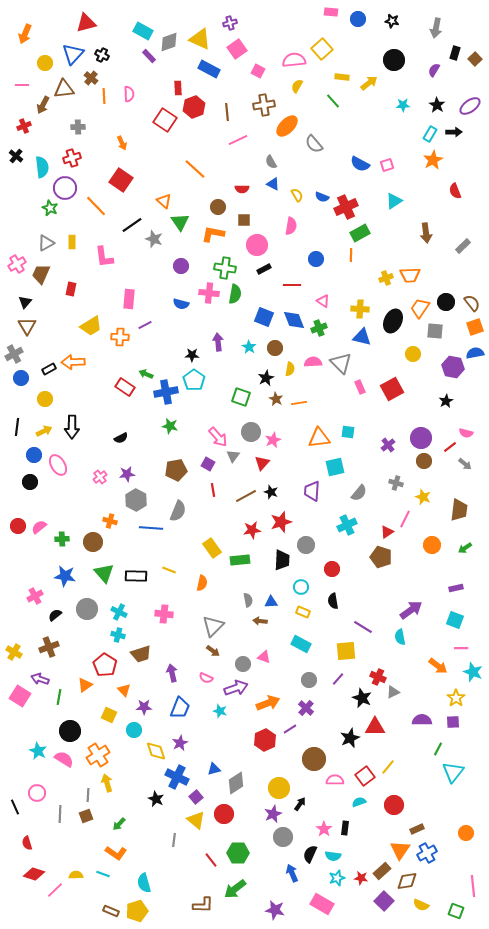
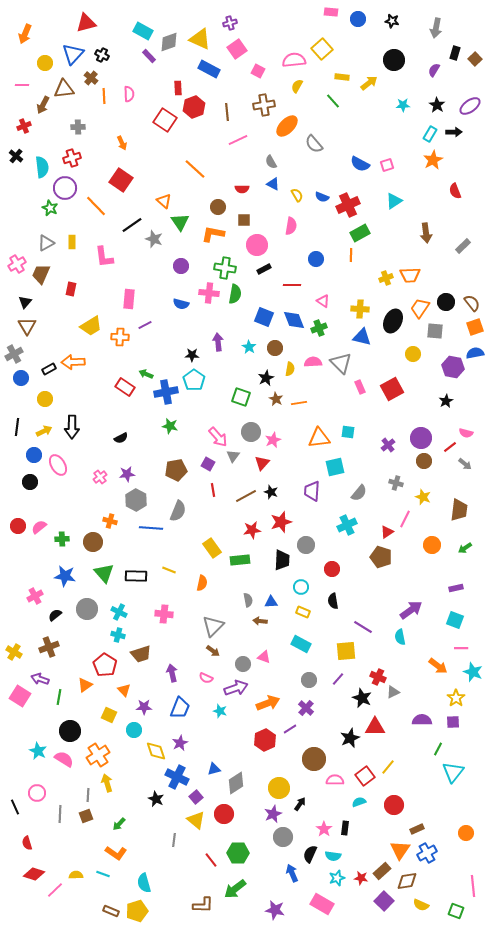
red cross at (346, 207): moved 2 px right, 2 px up
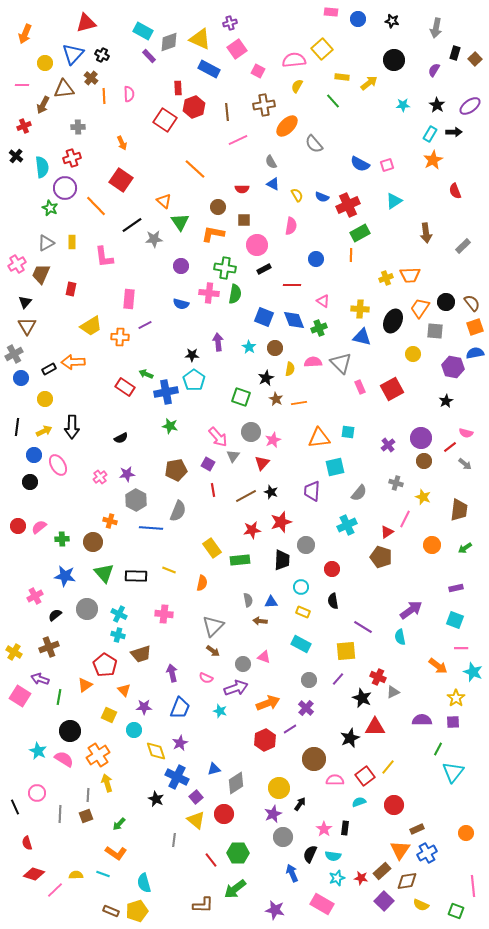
gray star at (154, 239): rotated 24 degrees counterclockwise
cyan cross at (119, 612): moved 2 px down
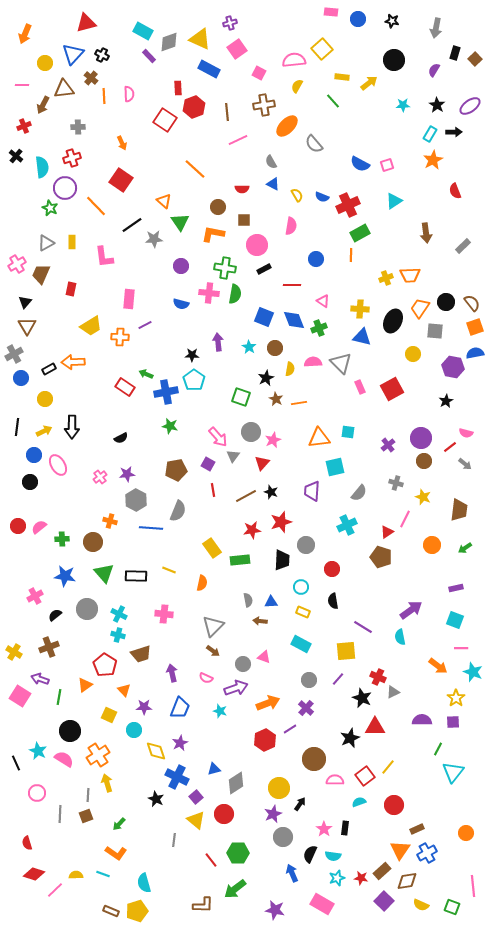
pink square at (258, 71): moved 1 px right, 2 px down
black line at (15, 807): moved 1 px right, 44 px up
green square at (456, 911): moved 4 px left, 4 px up
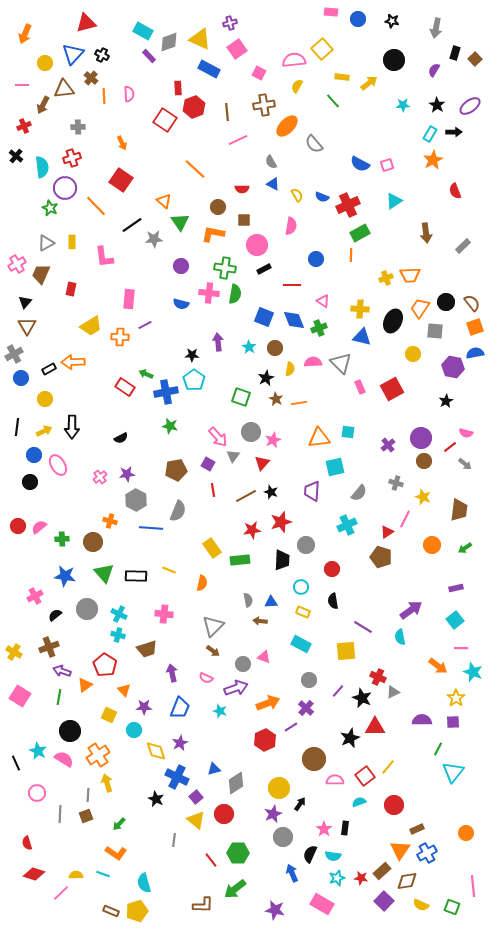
cyan square at (455, 620): rotated 30 degrees clockwise
brown trapezoid at (141, 654): moved 6 px right, 5 px up
purple arrow at (40, 679): moved 22 px right, 8 px up
purple line at (338, 679): moved 12 px down
purple line at (290, 729): moved 1 px right, 2 px up
pink line at (55, 890): moved 6 px right, 3 px down
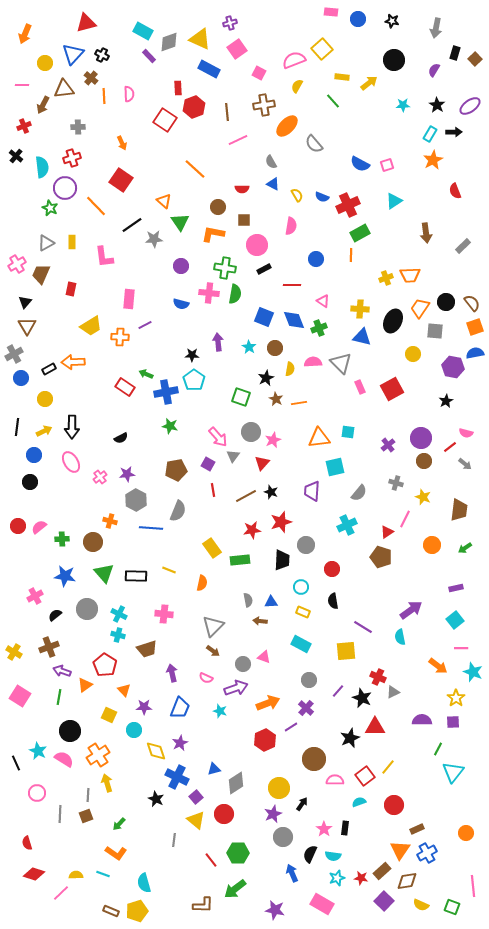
pink semicircle at (294, 60): rotated 15 degrees counterclockwise
pink ellipse at (58, 465): moved 13 px right, 3 px up
black arrow at (300, 804): moved 2 px right
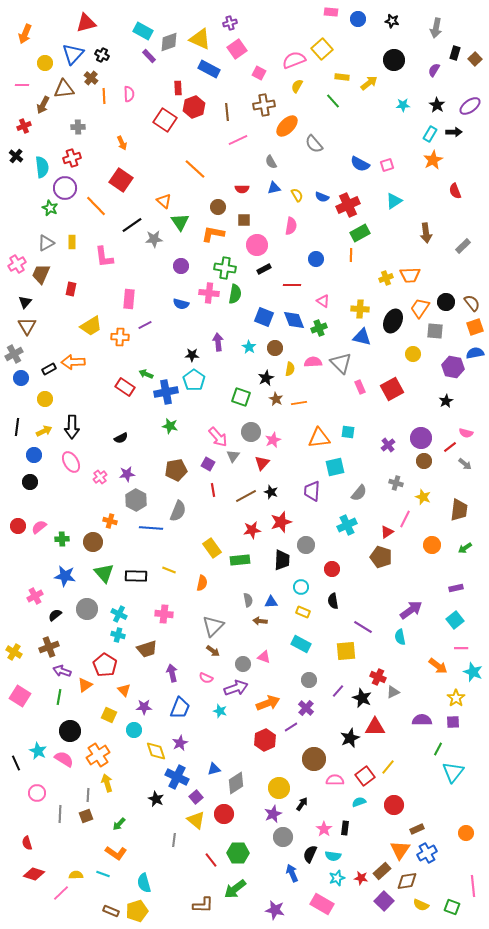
blue triangle at (273, 184): moved 1 px right, 4 px down; rotated 40 degrees counterclockwise
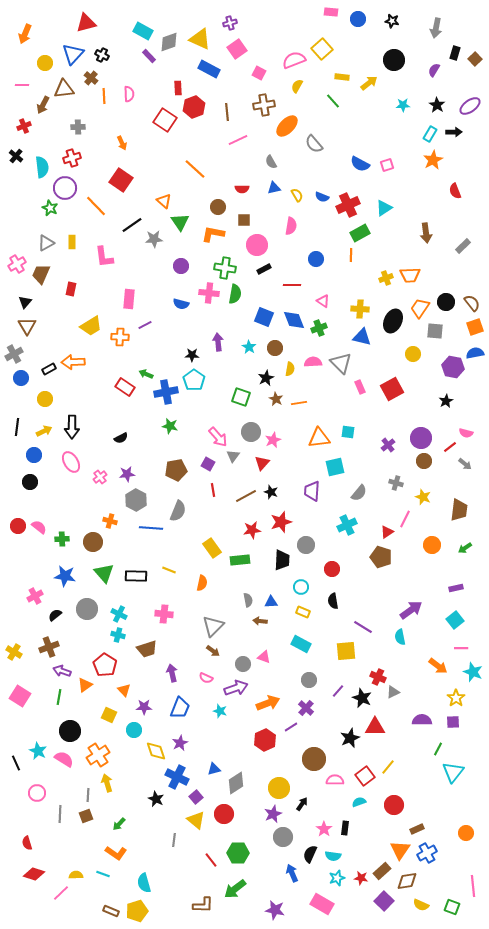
cyan triangle at (394, 201): moved 10 px left, 7 px down
pink semicircle at (39, 527): rotated 77 degrees clockwise
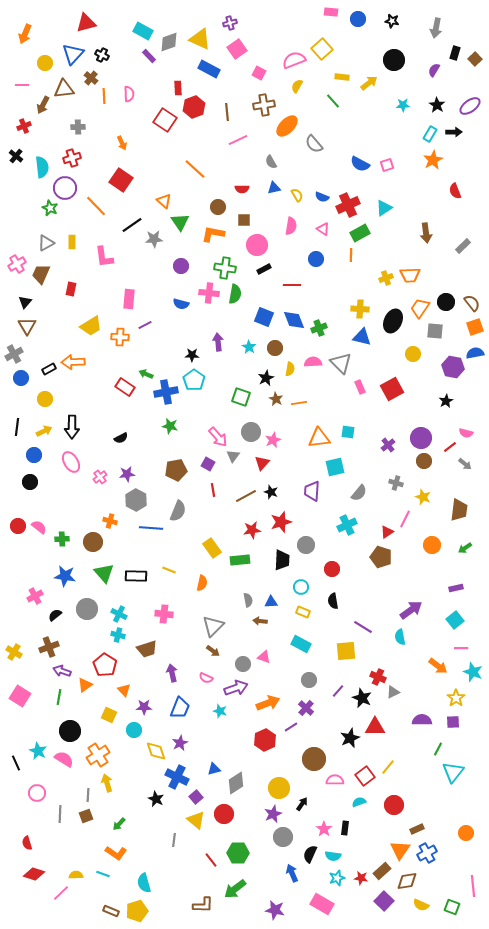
pink triangle at (323, 301): moved 72 px up
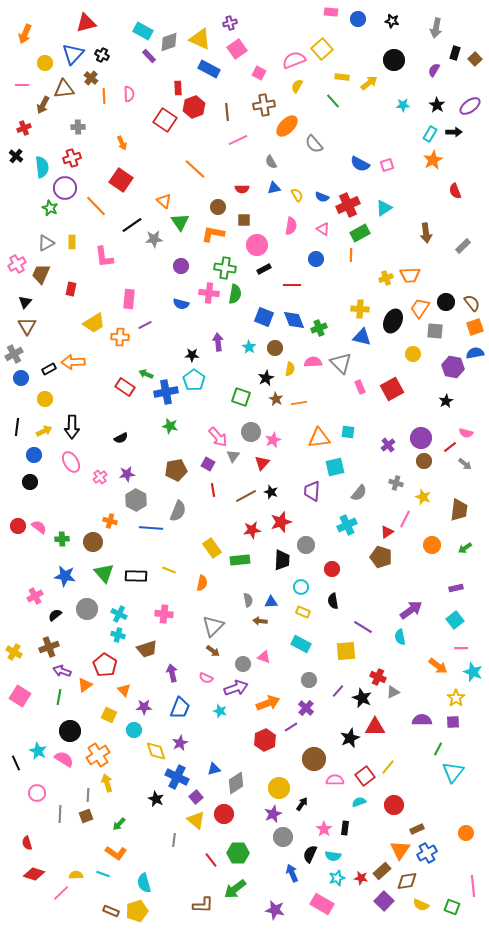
red cross at (24, 126): moved 2 px down
yellow trapezoid at (91, 326): moved 3 px right, 3 px up
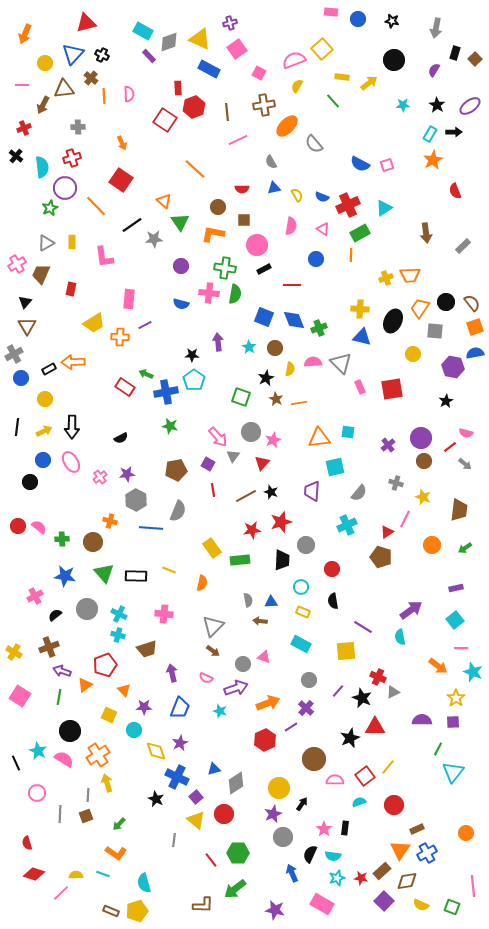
green star at (50, 208): rotated 21 degrees clockwise
red square at (392, 389): rotated 20 degrees clockwise
blue circle at (34, 455): moved 9 px right, 5 px down
red pentagon at (105, 665): rotated 20 degrees clockwise
